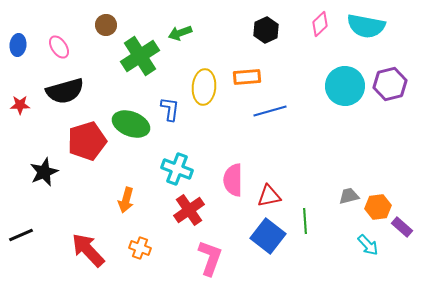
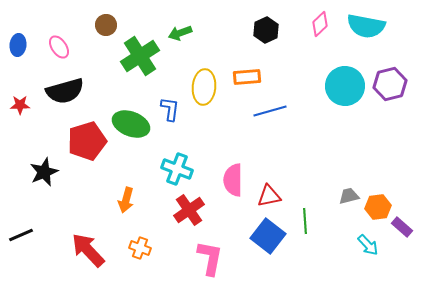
pink L-shape: rotated 9 degrees counterclockwise
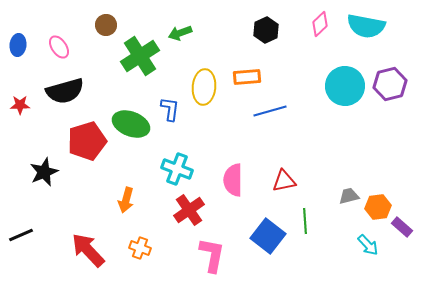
red triangle: moved 15 px right, 15 px up
pink L-shape: moved 2 px right, 3 px up
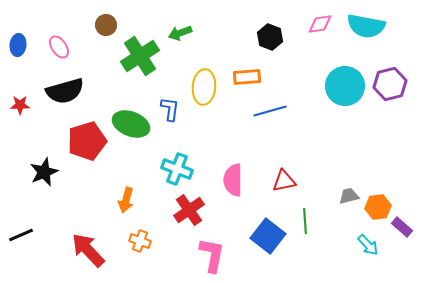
pink diamond: rotated 35 degrees clockwise
black hexagon: moved 4 px right, 7 px down; rotated 15 degrees counterclockwise
orange cross: moved 7 px up
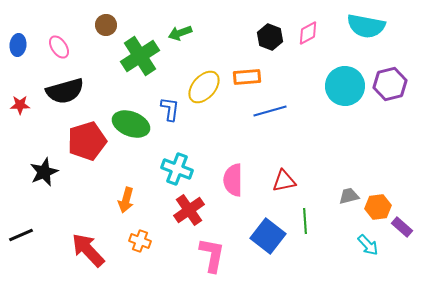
pink diamond: moved 12 px left, 9 px down; rotated 20 degrees counterclockwise
yellow ellipse: rotated 36 degrees clockwise
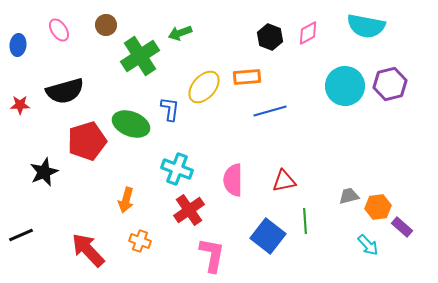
pink ellipse: moved 17 px up
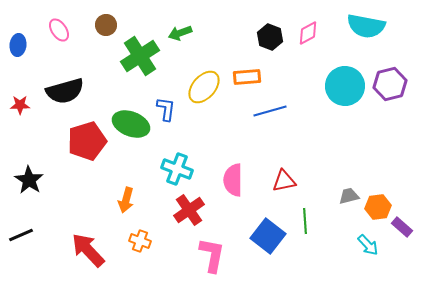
blue L-shape: moved 4 px left
black star: moved 15 px left, 8 px down; rotated 16 degrees counterclockwise
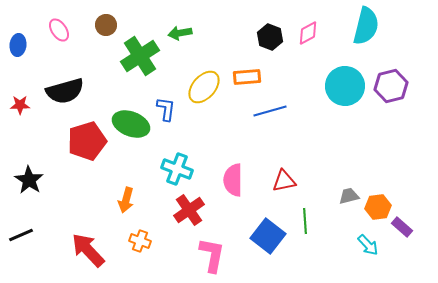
cyan semicircle: rotated 87 degrees counterclockwise
green arrow: rotated 10 degrees clockwise
purple hexagon: moved 1 px right, 2 px down
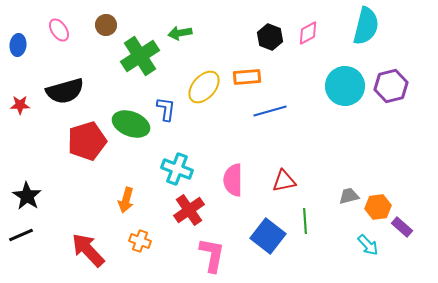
black star: moved 2 px left, 16 px down
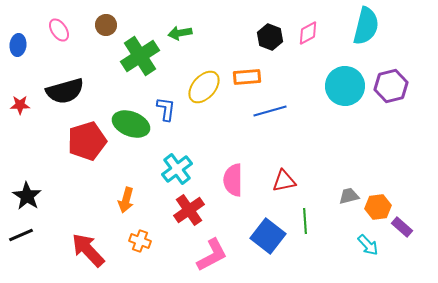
cyan cross: rotated 32 degrees clockwise
pink L-shape: rotated 51 degrees clockwise
